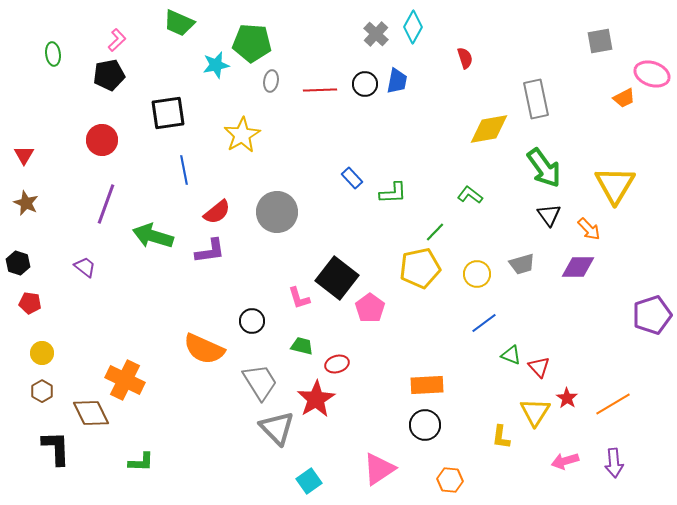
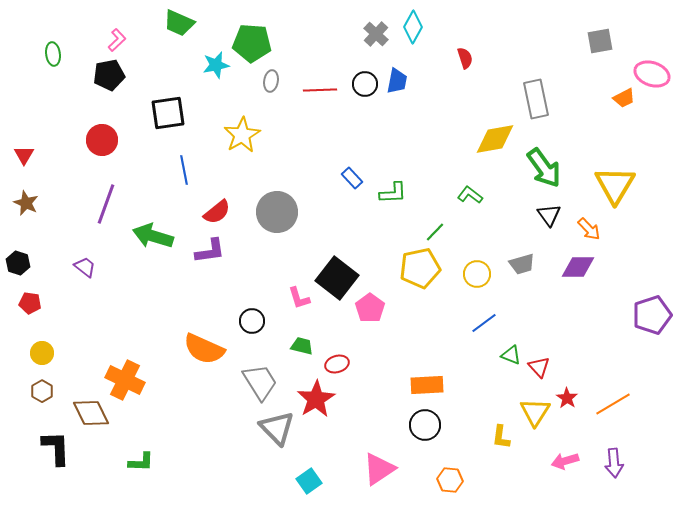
yellow diamond at (489, 129): moved 6 px right, 10 px down
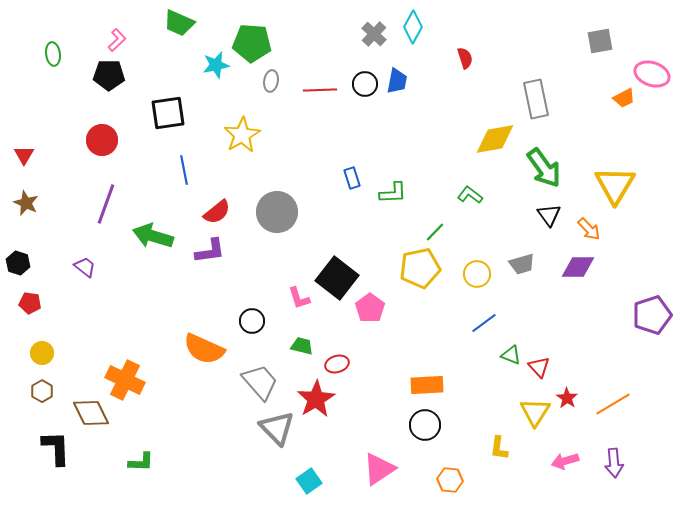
gray cross at (376, 34): moved 2 px left
black pentagon at (109, 75): rotated 12 degrees clockwise
blue rectangle at (352, 178): rotated 25 degrees clockwise
gray trapezoid at (260, 382): rotated 9 degrees counterclockwise
yellow L-shape at (501, 437): moved 2 px left, 11 px down
